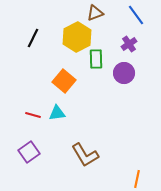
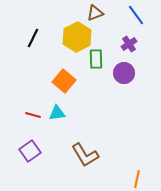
purple square: moved 1 px right, 1 px up
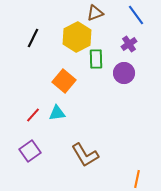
red line: rotated 63 degrees counterclockwise
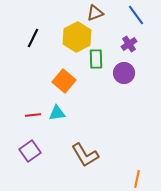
red line: rotated 42 degrees clockwise
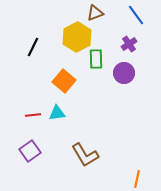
black line: moved 9 px down
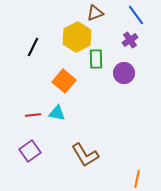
purple cross: moved 1 px right, 4 px up
cyan triangle: rotated 18 degrees clockwise
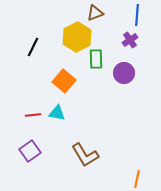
blue line: moved 1 px right; rotated 40 degrees clockwise
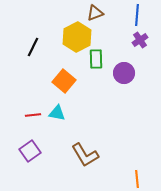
purple cross: moved 10 px right
orange line: rotated 18 degrees counterclockwise
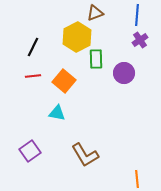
red line: moved 39 px up
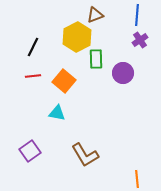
brown triangle: moved 2 px down
purple circle: moved 1 px left
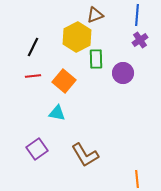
purple square: moved 7 px right, 2 px up
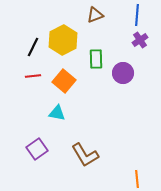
yellow hexagon: moved 14 px left, 3 px down
